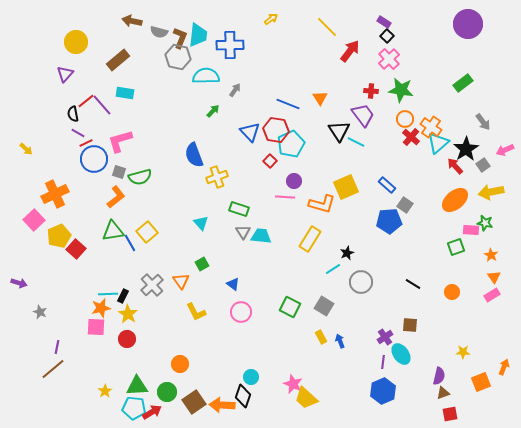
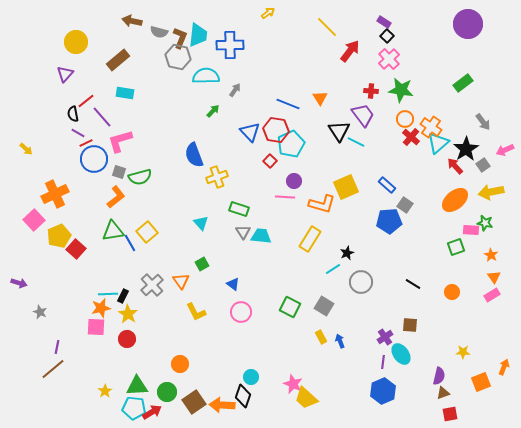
yellow arrow at (271, 19): moved 3 px left, 6 px up
purple line at (102, 105): moved 12 px down
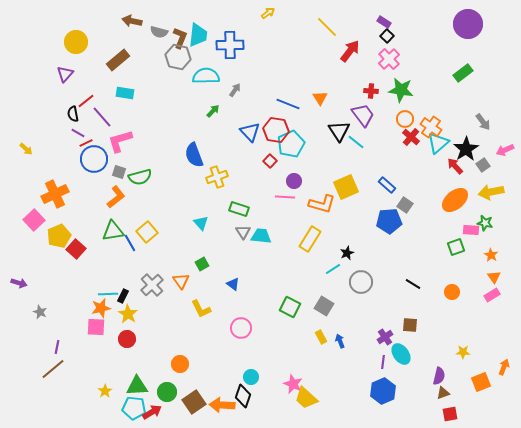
green rectangle at (463, 83): moved 10 px up
cyan line at (356, 142): rotated 12 degrees clockwise
yellow L-shape at (196, 312): moved 5 px right, 3 px up
pink circle at (241, 312): moved 16 px down
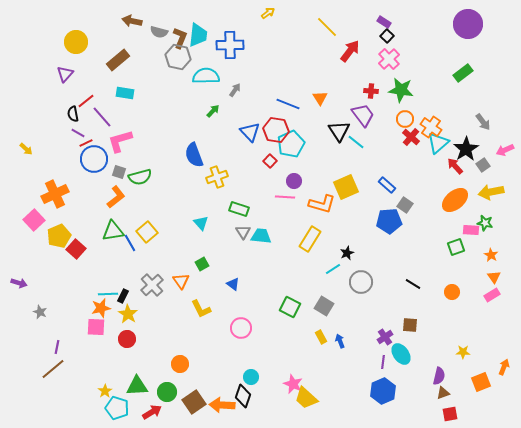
cyan pentagon at (134, 408): moved 17 px left; rotated 10 degrees clockwise
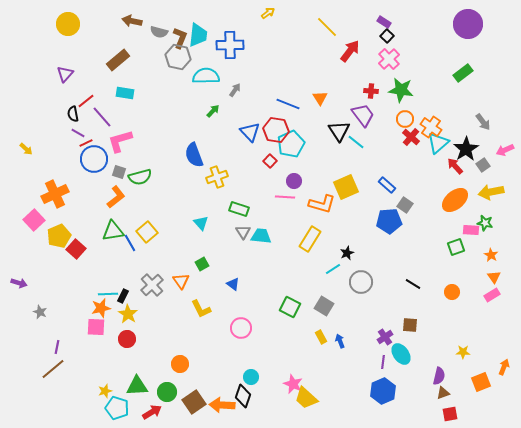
yellow circle at (76, 42): moved 8 px left, 18 px up
yellow star at (105, 391): rotated 16 degrees clockwise
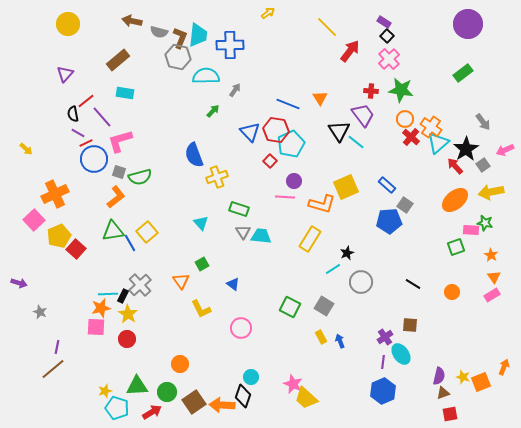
gray cross at (152, 285): moved 12 px left
yellow star at (463, 352): moved 25 px down; rotated 16 degrees clockwise
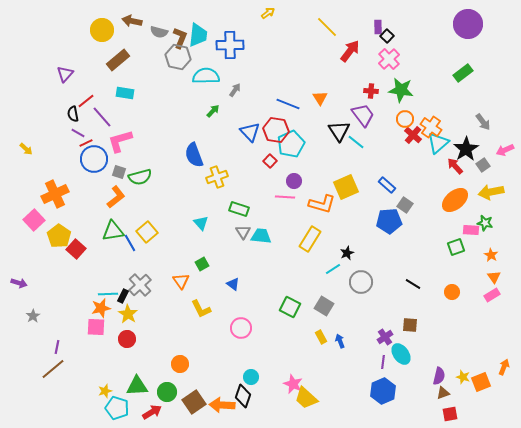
purple rectangle at (384, 22): moved 6 px left, 5 px down; rotated 56 degrees clockwise
yellow circle at (68, 24): moved 34 px right, 6 px down
red cross at (411, 137): moved 2 px right, 2 px up
yellow pentagon at (59, 236): rotated 15 degrees counterclockwise
gray star at (40, 312): moved 7 px left, 4 px down; rotated 16 degrees clockwise
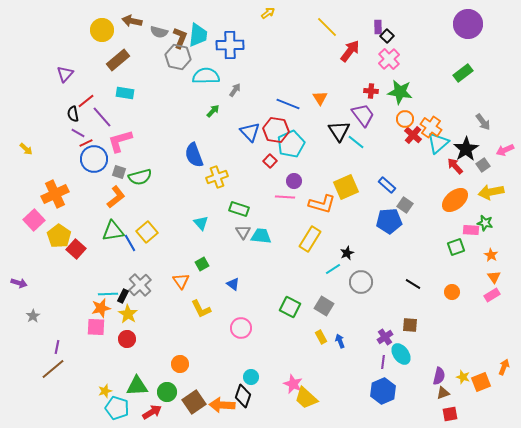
green star at (401, 90): moved 1 px left, 2 px down
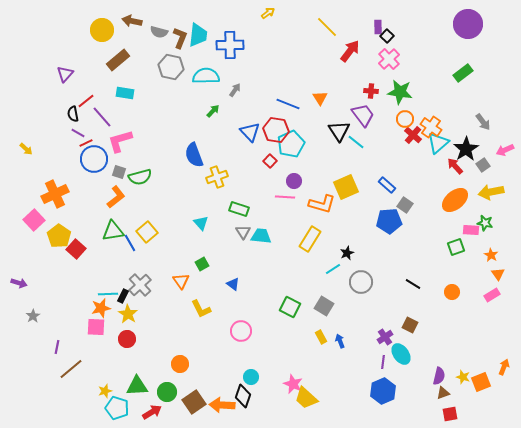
gray hexagon at (178, 57): moved 7 px left, 10 px down
orange triangle at (494, 277): moved 4 px right, 3 px up
brown square at (410, 325): rotated 21 degrees clockwise
pink circle at (241, 328): moved 3 px down
brown line at (53, 369): moved 18 px right
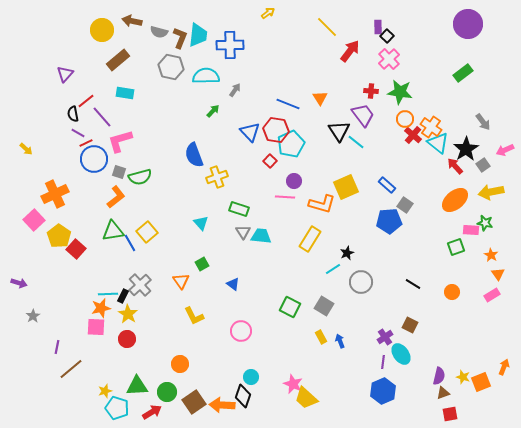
cyan triangle at (438, 143): rotated 40 degrees counterclockwise
yellow L-shape at (201, 309): moved 7 px left, 7 px down
